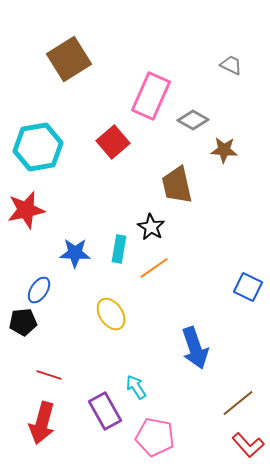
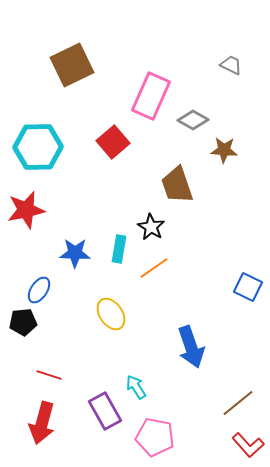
brown square: moved 3 px right, 6 px down; rotated 6 degrees clockwise
cyan hexagon: rotated 9 degrees clockwise
brown trapezoid: rotated 6 degrees counterclockwise
blue arrow: moved 4 px left, 1 px up
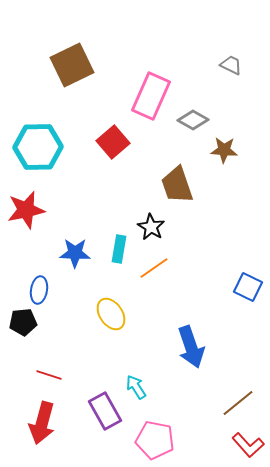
blue ellipse: rotated 24 degrees counterclockwise
pink pentagon: moved 3 px down
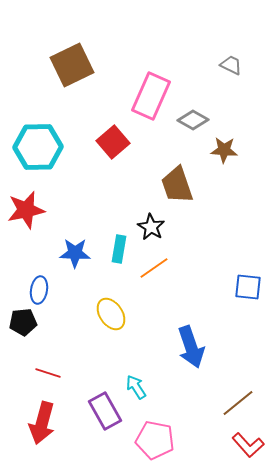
blue square: rotated 20 degrees counterclockwise
red line: moved 1 px left, 2 px up
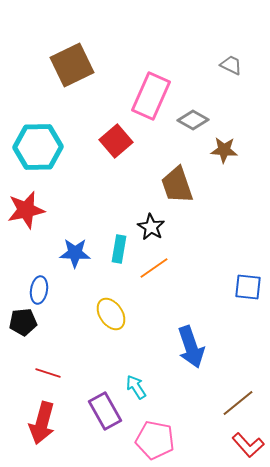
red square: moved 3 px right, 1 px up
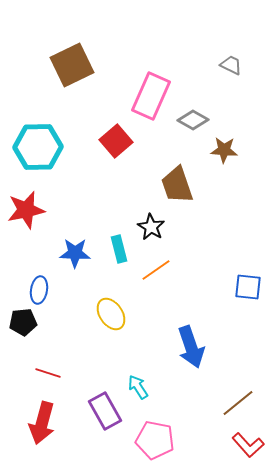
cyan rectangle: rotated 24 degrees counterclockwise
orange line: moved 2 px right, 2 px down
cyan arrow: moved 2 px right
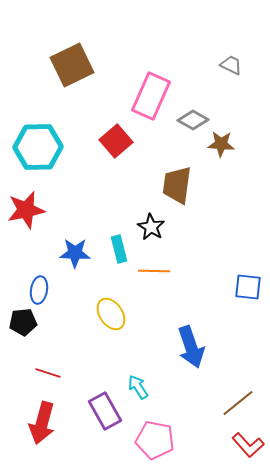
brown star: moved 3 px left, 6 px up
brown trapezoid: rotated 27 degrees clockwise
orange line: moved 2 px left, 1 px down; rotated 36 degrees clockwise
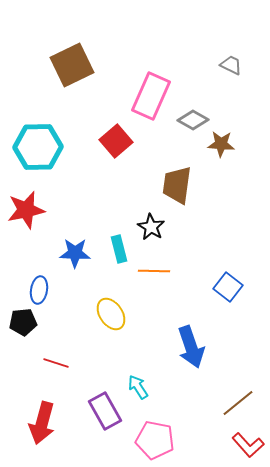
blue square: moved 20 px left; rotated 32 degrees clockwise
red line: moved 8 px right, 10 px up
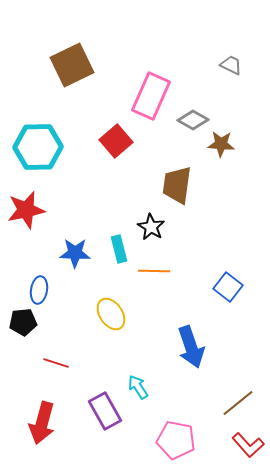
pink pentagon: moved 21 px right
